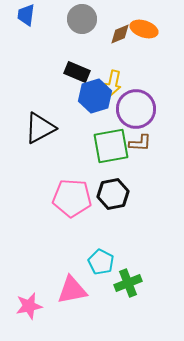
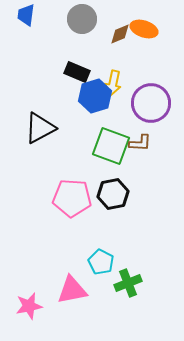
purple circle: moved 15 px right, 6 px up
green square: rotated 30 degrees clockwise
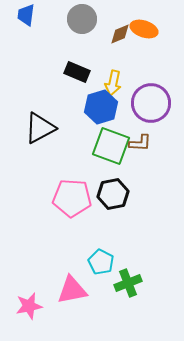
blue hexagon: moved 6 px right, 11 px down
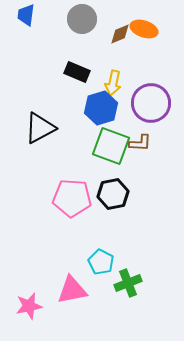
blue hexagon: moved 1 px down
